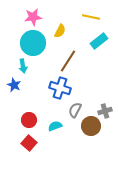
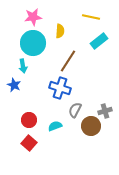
yellow semicircle: rotated 24 degrees counterclockwise
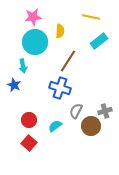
cyan circle: moved 2 px right, 1 px up
gray semicircle: moved 1 px right, 1 px down
cyan semicircle: rotated 16 degrees counterclockwise
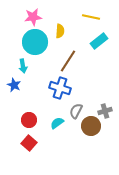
cyan semicircle: moved 2 px right, 3 px up
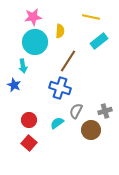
brown circle: moved 4 px down
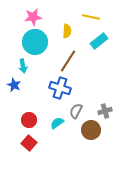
yellow semicircle: moved 7 px right
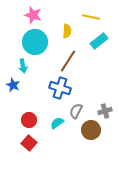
pink star: moved 2 px up; rotated 24 degrees clockwise
blue star: moved 1 px left
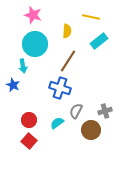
cyan circle: moved 2 px down
red square: moved 2 px up
